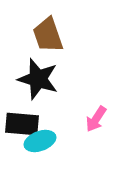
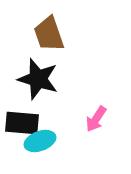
brown trapezoid: moved 1 px right, 1 px up
black rectangle: moved 1 px up
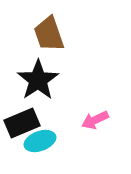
black star: moved 1 px down; rotated 21 degrees clockwise
pink arrow: moved 1 px left, 1 px down; rotated 32 degrees clockwise
black rectangle: rotated 28 degrees counterclockwise
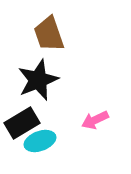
black star: rotated 12 degrees clockwise
black rectangle: rotated 8 degrees counterclockwise
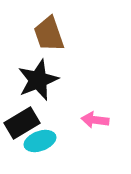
pink arrow: rotated 32 degrees clockwise
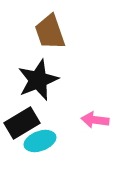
brown trapezoid: moved 1 px right, 2 px up
